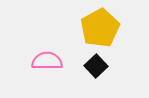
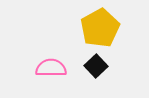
pink semicircle: moved 4 px right, 7 px down
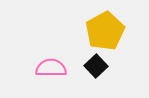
yellow pentagon: moved 5 px right, 3 px down
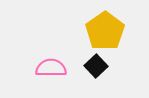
yellow pentagon: rotated 6 degrees counterclockwise
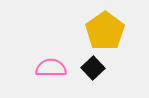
black square: moved 3 px left, 2 px down
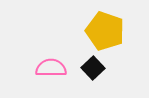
yellow pentagon: rotated 18 degrees counterclockwise
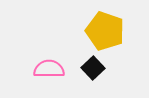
pink semicircle: moved 2 px left, 1 px down
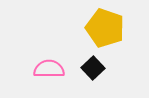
yellow pentagon: moved 3 px up
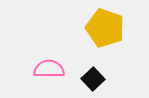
black square: moved 11 px down
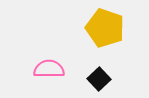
black square: moved 6 px right
